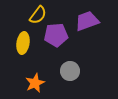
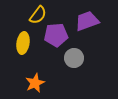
gray circle: moved 4 px right, 13 px up
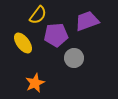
yellow ellipse: rotated 45 degrees counterclockwise
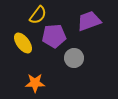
purple trapezoid: moved 2 px right
purple pentagon: moved 2 px left, 1 px down
orange star: rotated 24 degrees clockwise
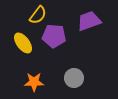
purple pentagon: rotated 10 degrees clockwise
gray circle: moved 20 px down
orange star: moved 1 px left, 1 px up
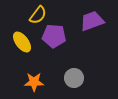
purple trapezoid: moved 3 px right
yellow ellipse: moved 1 px left, 1 px up
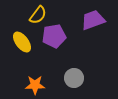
purple trapezoid: moved 1 px right, 1 px up
purple pentagon: rotated 15 degrees counterclockwise
orange star: moved 1 px right, 3 px down
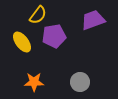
gray circle: moved 6 px right, 4 px down
orange star: moved 1 px left, 3 px up
